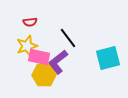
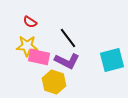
red semicircle: rotated 40 degrees clockwise
yellow star: rotated 20 degrees clockwise
cyan square: moved 4 px right, 2 px down
purple L-shape: moved 9 px right, 1 px up; rotated 115 degrees counterclockwise
yellow hexagon: moved 10 px right, 7 px down; rotated 20 degrees clockwise
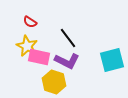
yellow star: rotated 25 degrees clockwise
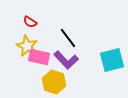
purple L-shape: moved 1 px left, 1 px up; rotated 20 degrees clockwise
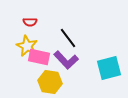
red semicircle: rotated 32 degrees counterclockwise
cyan square: moved 3 px left, 8 px down
yellow hexagon: moved 4 px left; rotated 10 degrees counterclockwise
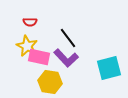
purple L-shape: moved 2 px up
